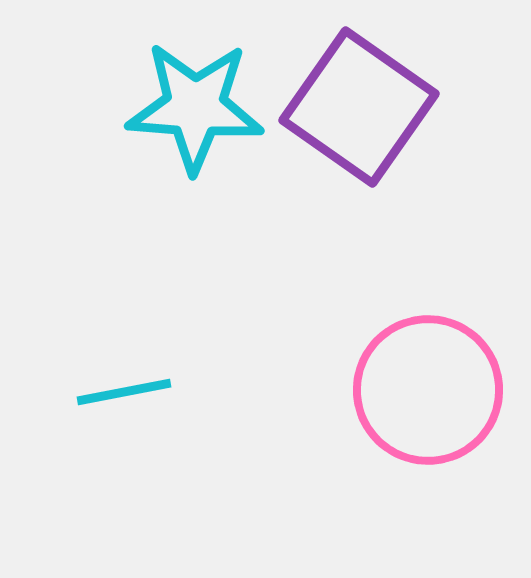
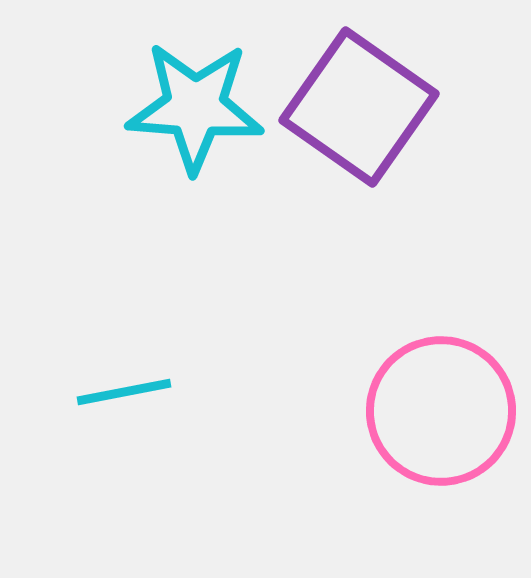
pink circle: moved 13 px right, 21 px down
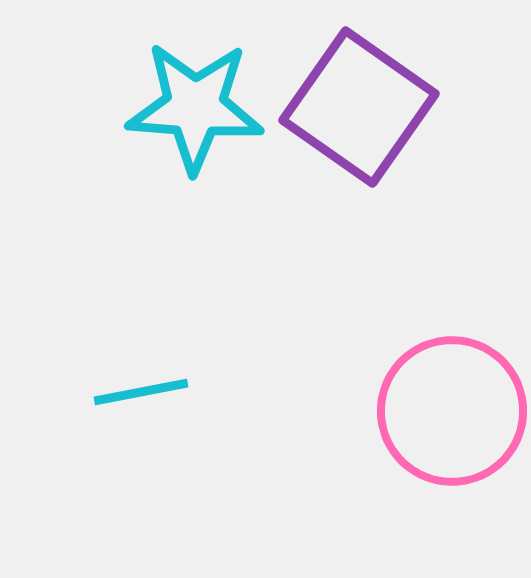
cyan line: moved 17 px right
pink circle: moved 11 px right
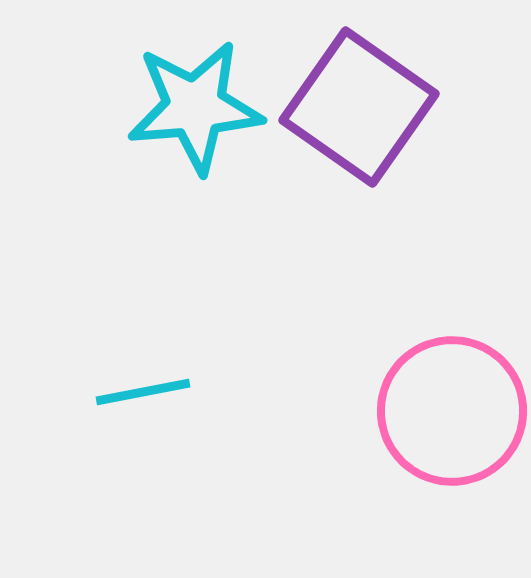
cyan star: rotated 9 degrees counterclockwise
cyan line: moved 2 px right
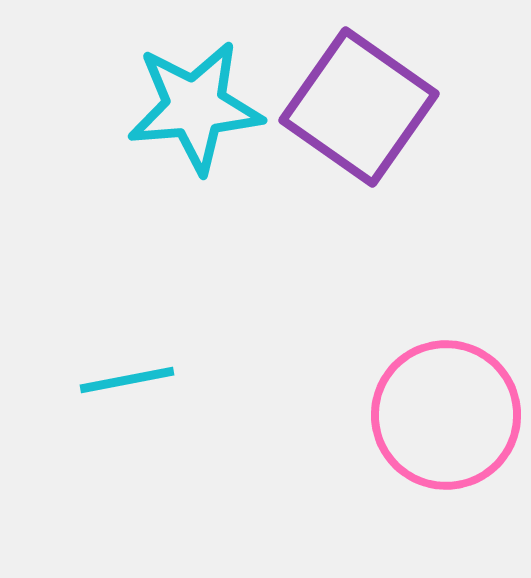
cyan line: moved 16 px left, 12 px up
pink circle: moved 6 px left, 4 px down
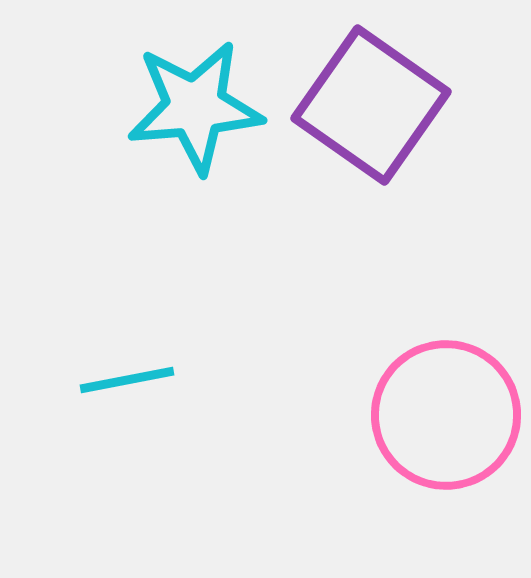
purple square: moved 12 px right, 2 px up
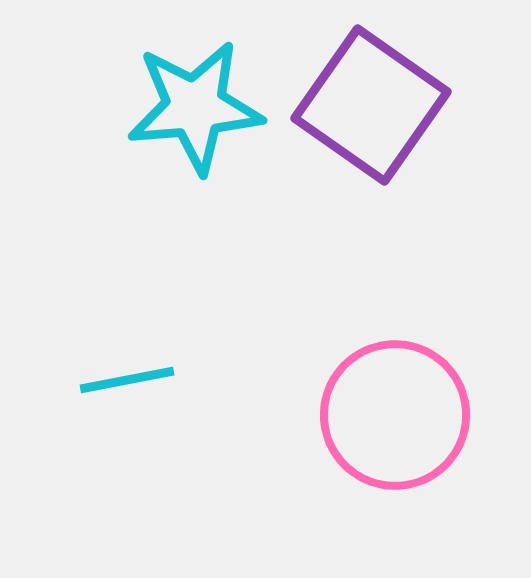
pink circle: moved 51 px left
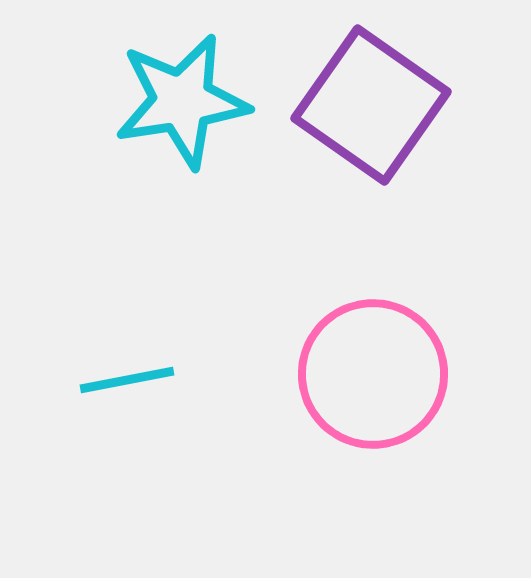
cyan star: moved 13 px left, 6 px up; rotated 4 degrees counterclockwise
pink circle: moved 22 px left, 41 px up
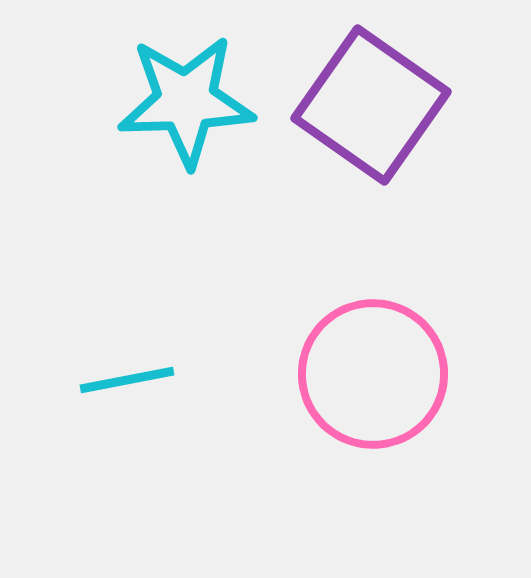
cyan star: moved 4 px right; rotated 7 degrees clockwise
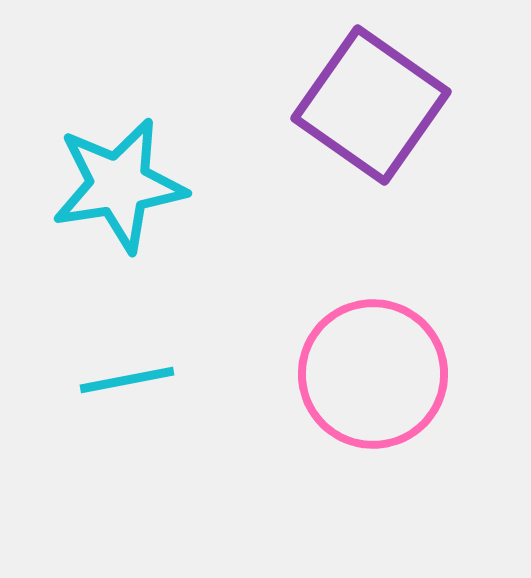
cyan star: moved 67 px left, 84 px down; rotated 7 degrees counterclockwise
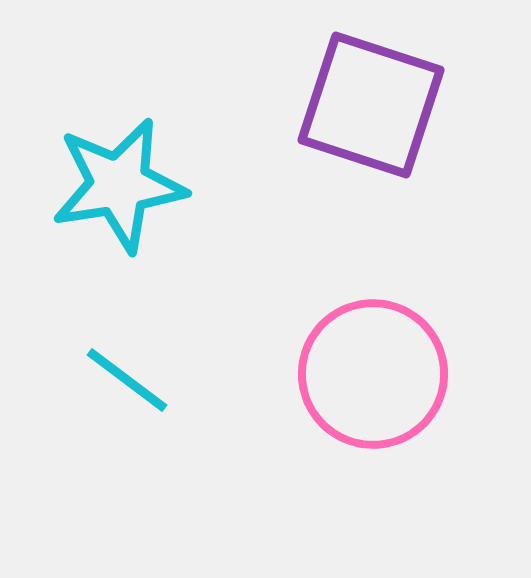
purple square: rotated 17 degrees counterclockwise
cyan line: rotated 48 degrees clockwise
